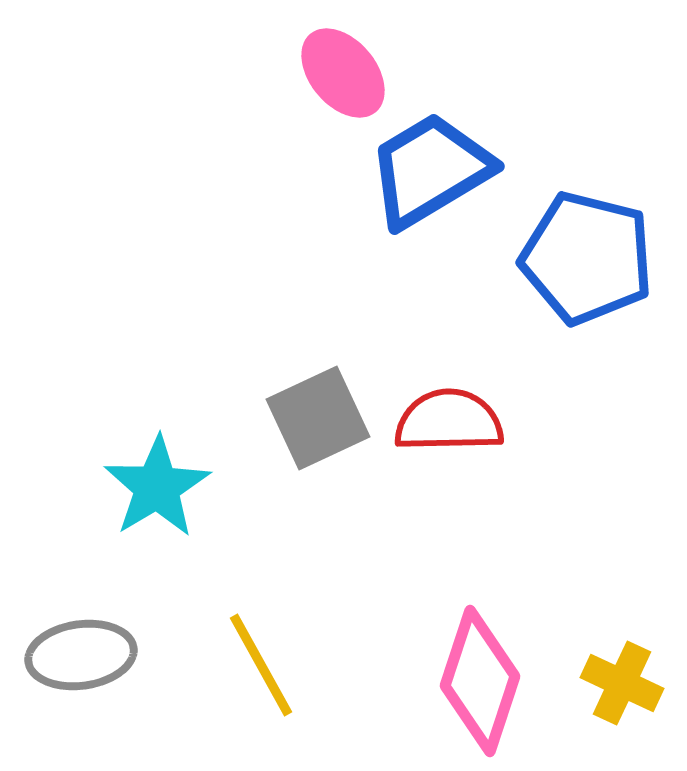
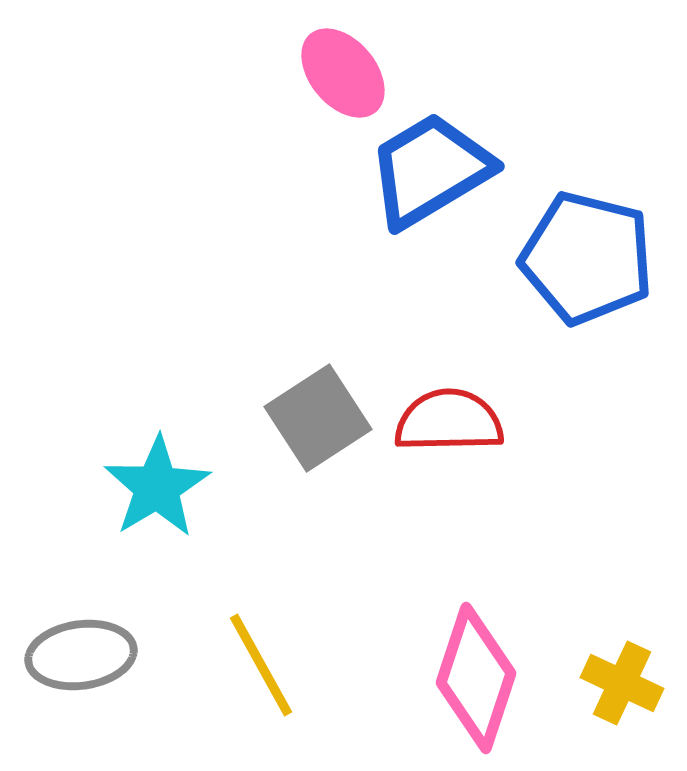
gray square: rotated 8 degrees counterclockwise
pink diamond: moved 4 px left, 3 px up
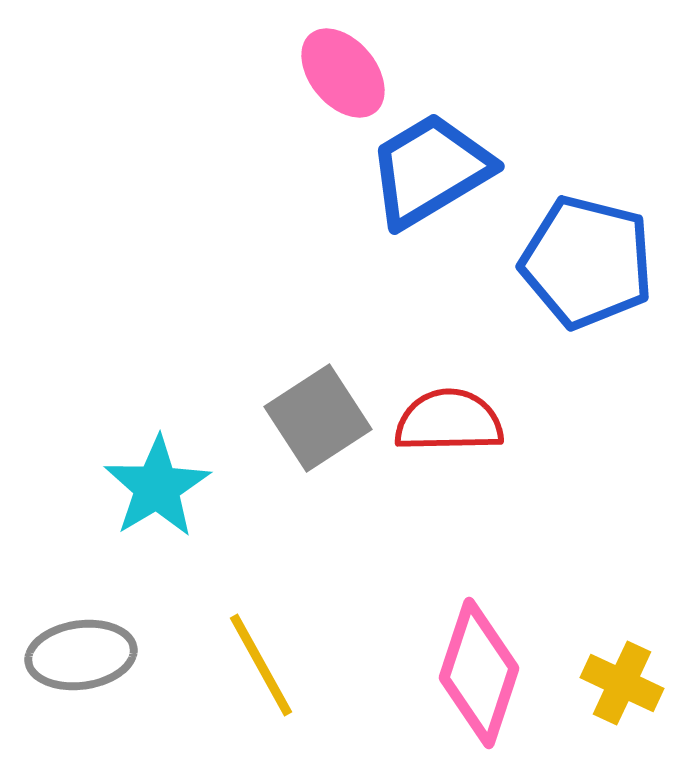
blue pentagon: moved 4 px down
pink diamond: moved 3 px right, 5 px up
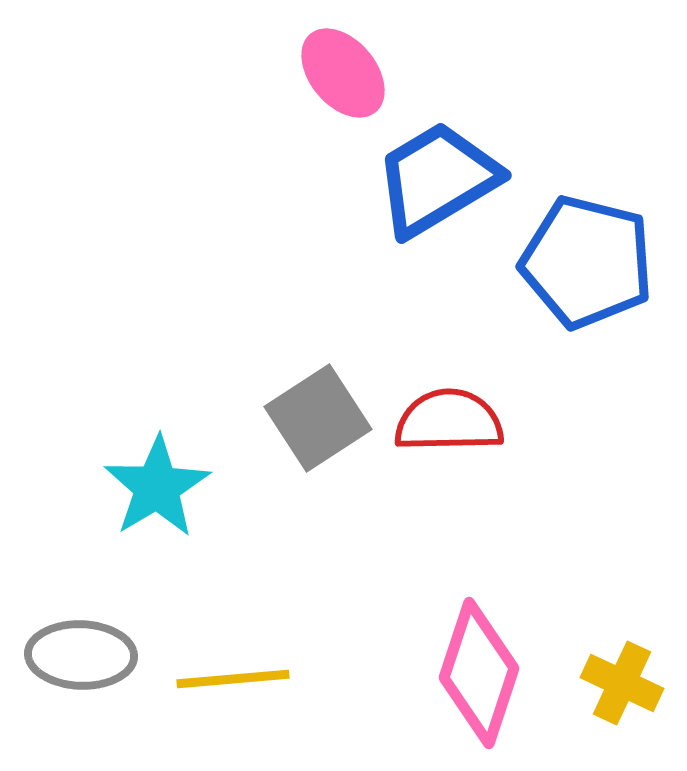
blue trapezoid: moved 7 px right, 9 px down
gray ellipse: rotated 10 degrees clockwise
yellow line: moved 28 px left, 14 px down; rotated 66 degrees counterclockwise
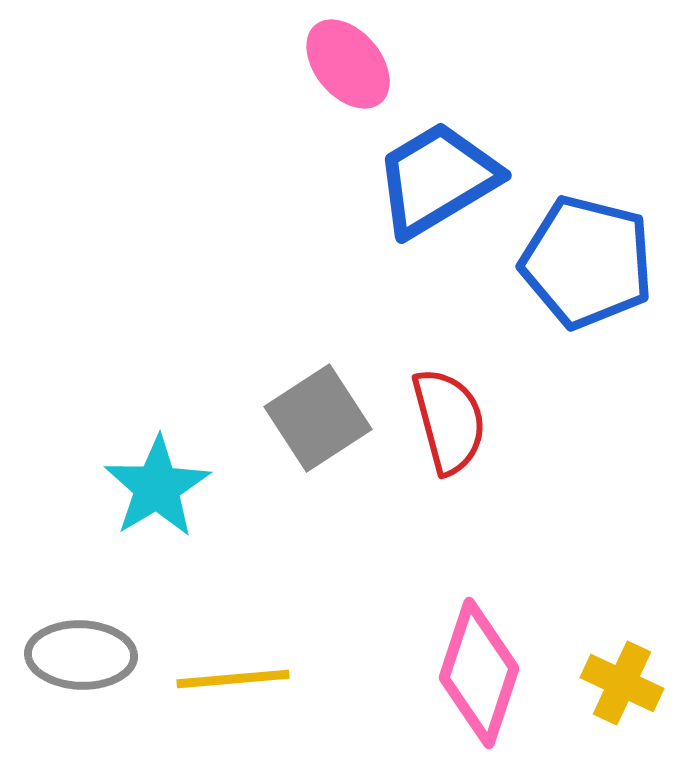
pink ellipse: moved 5 px right, 9 px up
red semicircle: rotated 76 degrees clockwise
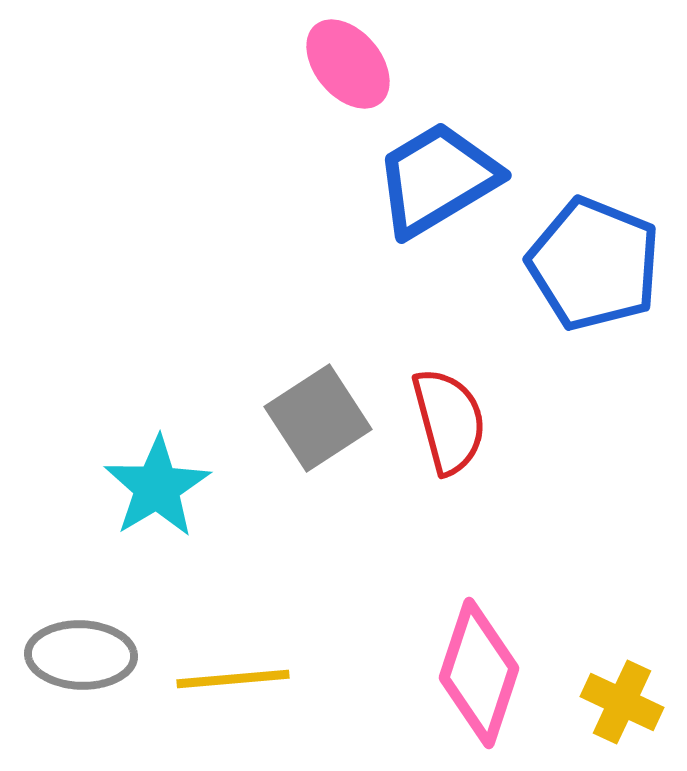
blue pentagon: moved 7 px right, 2 px down; rotated 8 degrees clockwise
yellow cross: moved 19 px down
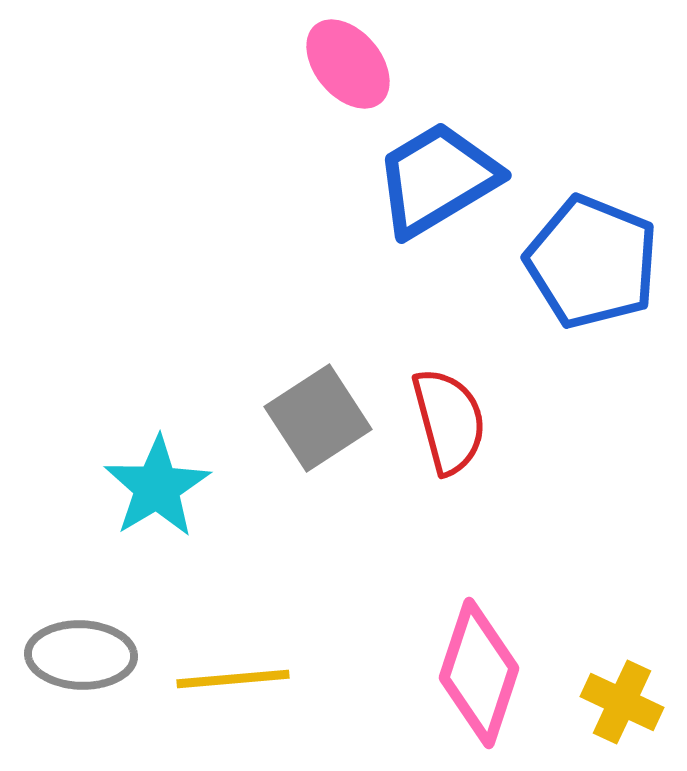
blue pentagon: moved 2 px left, 2 px up
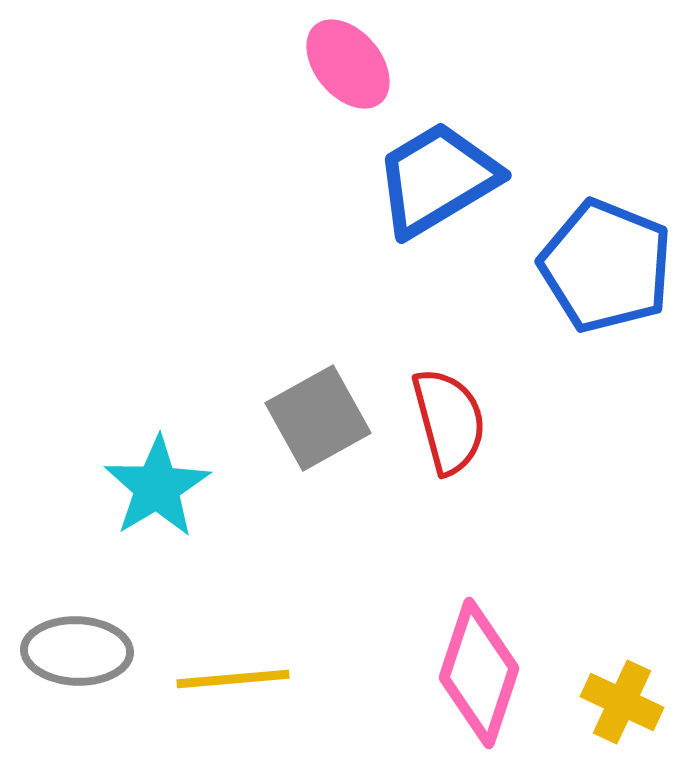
blue pentagon: moved 14 px right, 4 px down
gray square: rotated 4 degrees clockwise
gray ellipse: moved 4 px left, 4 px up
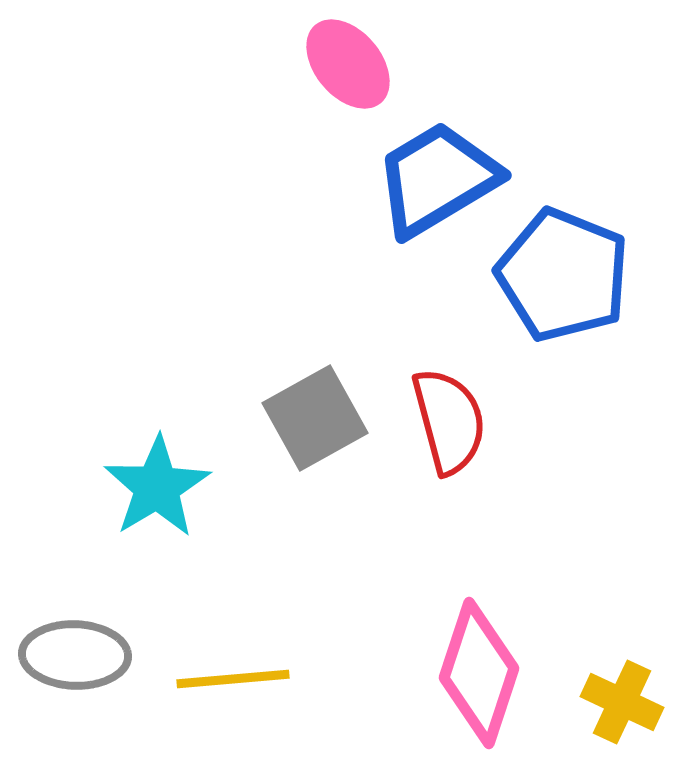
blue pentagon: moved 43 px left, 9 px down
gray square: moved 3 px left
gray ellipse: moved 2 px left, 4 px down
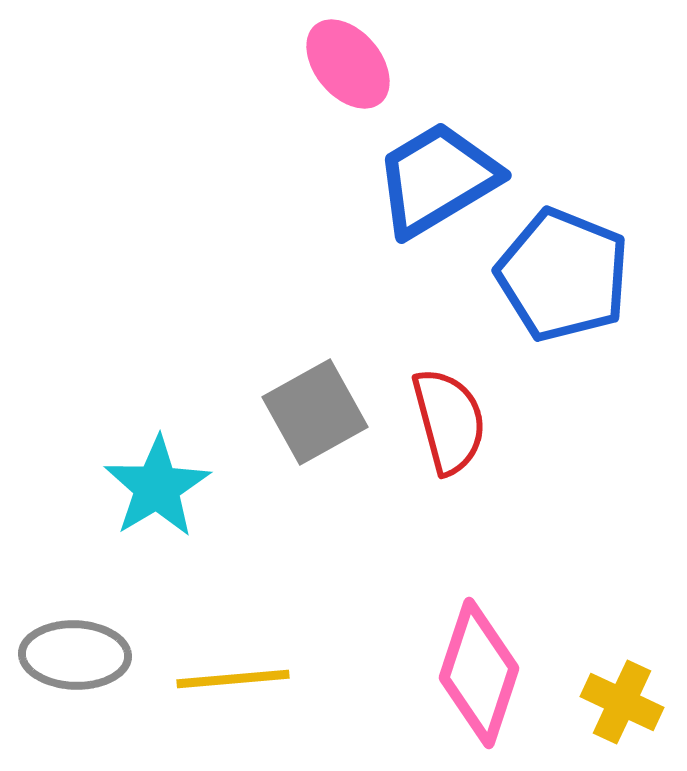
gray square: moved 6 px up
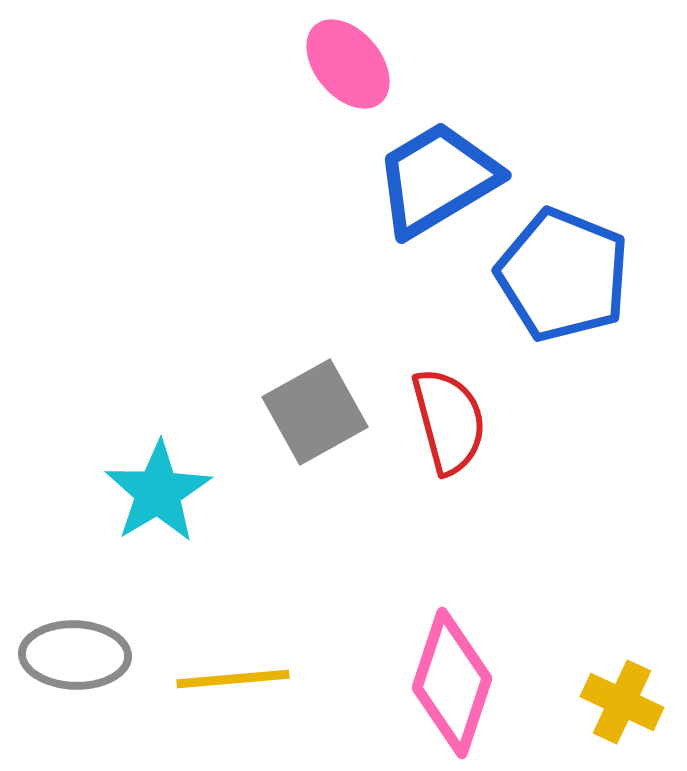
cyan star: moved 1 px right, 5 px down
pink diamond: moved 27 px left, 10 px down
